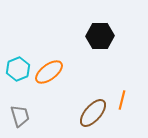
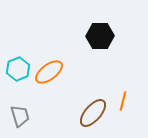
orange line: moved 1 px right, 1 px down
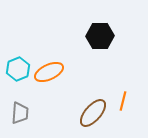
orange ellipse: rotated 12 degrees clockwise
gray trapezoid: moved 3 px up; rotated 20 degrees clockwise
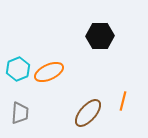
brown ellipse: moved 5 px left
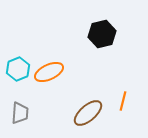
black hexagon: moved 2 px right, 2 px up; rotated 12 degrees counterclockwise
brown ellipse: rotated 8 degrees clockwise
